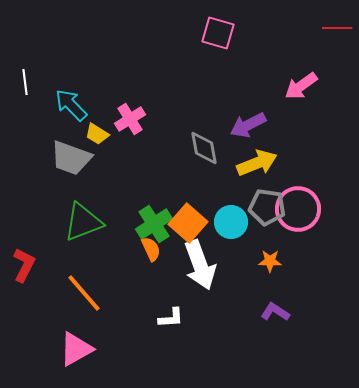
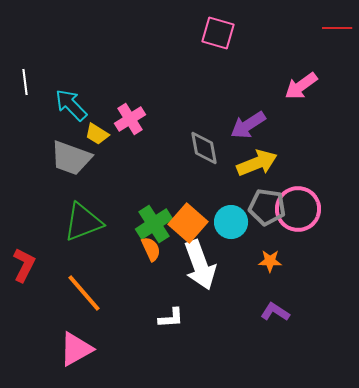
purple arrow: rotated 6 degrees counterclockwise
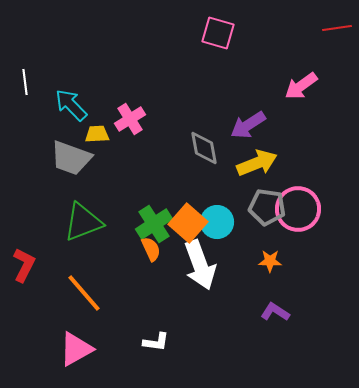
red line: rotated 8 degrees counterclockwise
yellow trapezoid: rotated 145 degrees clockwise
cyan circle: moved 14 px left
white L-shape: moved 15 px left, 24 px down; rotated 12 degrees clockwise
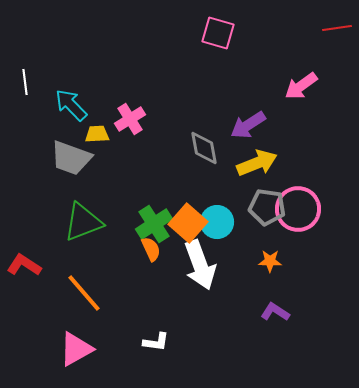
red L-shape: rotated 84 degrees counterclockwise
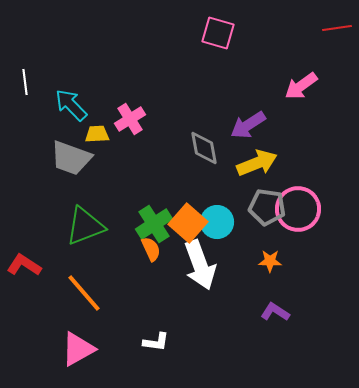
green triangle: moved 2 px right, 4 px down
pink triangle: moved 2 px right
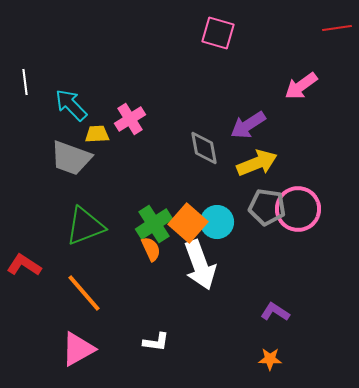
orange star: moved 98 px down
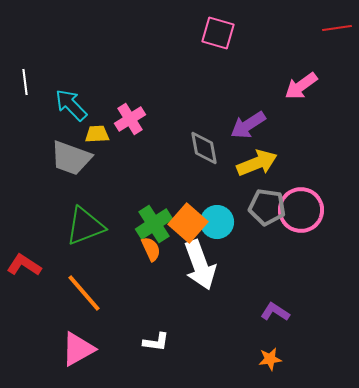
pink circle: moved 3 px right, 1 px down
orange star: rotated 10 degrees counterclockwise
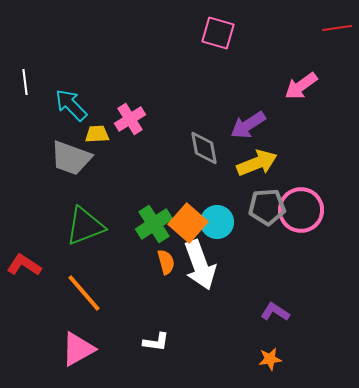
gray pentagon: rotated 12 degrees counterclockwise
orange semicircle: moved 15 px right, 13 px down; rotated 10 degrees clockwise
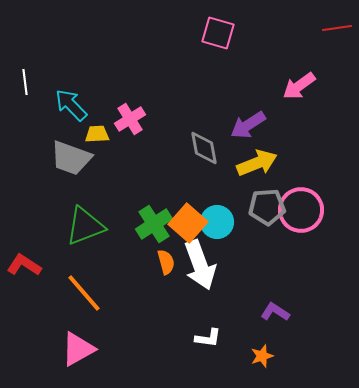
pink arrow: moved 2 px left
white L-shape: moved 52 px right, 4 px up
orange star: moved 8 px left, 3 px up; rotated 10 degrees counterclockwise
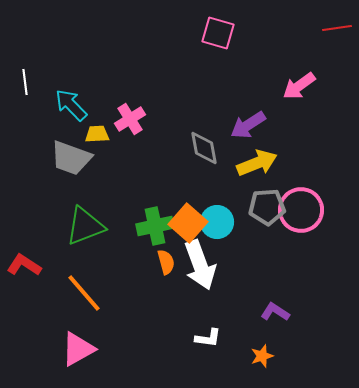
green cross: moved 1 px right, 2 px down; rotated 21 degrees clockwise
